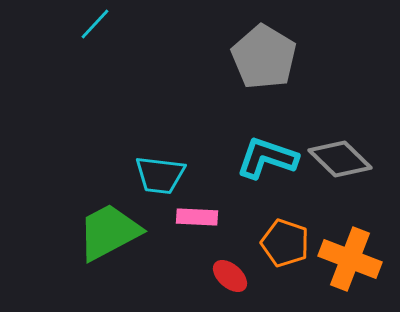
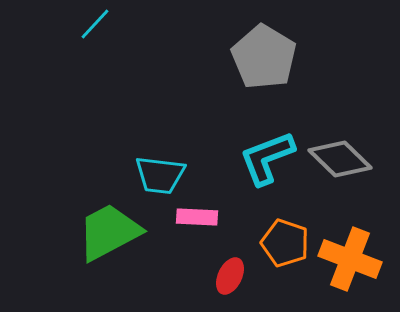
cyan L-shape: rotated 40 degrees counterclockwise
red ellipse: rotated 75 degrees clockwise
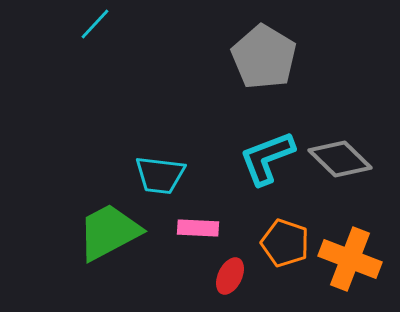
pink rectangle: moved 1 px right, 11 px down
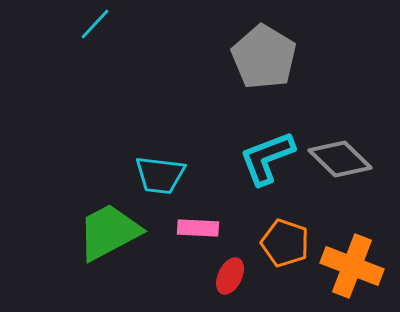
orange cross: moved 2 px right, 7 px down
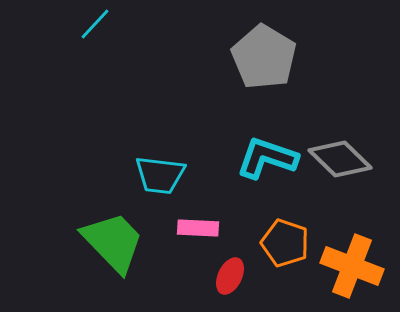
cyan L-shape: rotated 40 degrees clockwise
green trapezoid: moved 4 px right, 10 px down; rotated 74 degrees clockwise
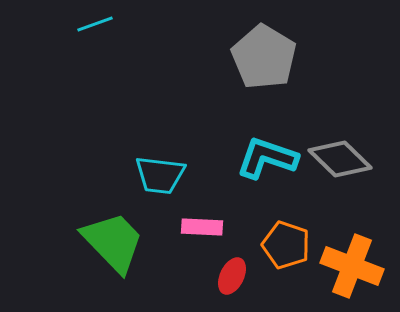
cyan line: rotated 27 degrees clockwise
pink rectangle: moved 4 px right, 1 px up
orange pentagon: moved 1 px right, 2 px down
red ellipse: moved 2 px right
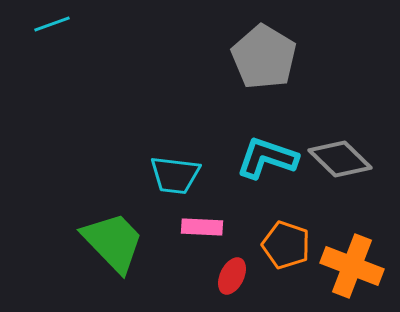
cyan line: moved 43 px left
cyan trapezoid: moved 15 px right
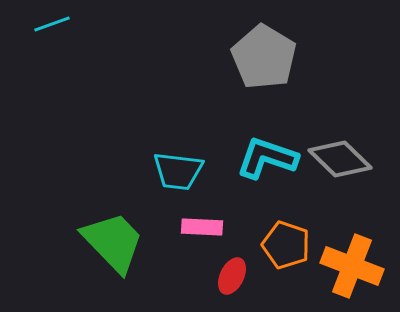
cyan trapezoid: moved 3 px right, 4 px up
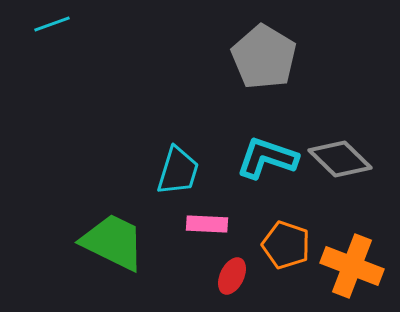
cyan trapezoid: rotated 80 degrees counterclockwise
pink rectangle: moved 5 px right, 3 px up
green trapezoid: rotated 20 degrees counterclockwise
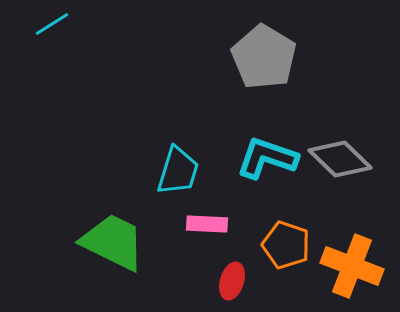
cyan line: rotated 12 degrees counterclockwise
red ellipse: moved 5 px down; rotated 9 degrees counterclockwise
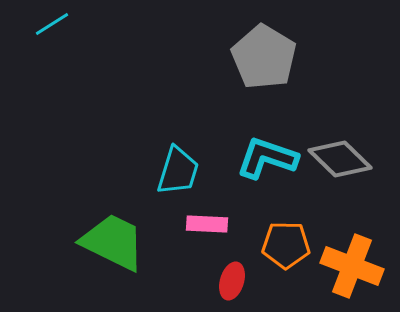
orange pentagon: rotated 18 degrees counterclockwise
